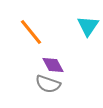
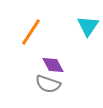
orange line: rotated 72 degrees clockwise
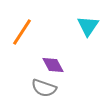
orange line: moved 9 px left
gray semicircle: moved 4 px left, 4 px down
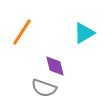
cyan triangle: moved 4 px left, 7 px down; rotated 25 degrees clockwise
purple diamond: moved 2 px right, 1 px down; rotated 15 degrees clockwise
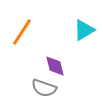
cyan triangle: moved 3 px up
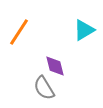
orange line: moved 3 px left
gray semicircle: rotated 40 degrees clockwise
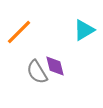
orange line: rotated 12 degrees clockwise
gray semicircle: moved 7 px left, 16 px up
